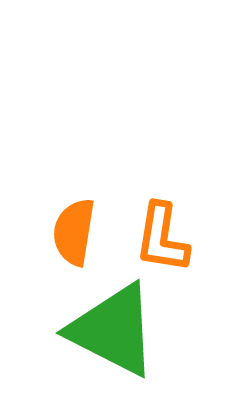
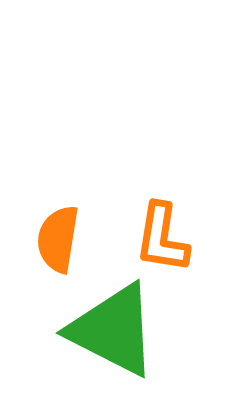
orange semicircle: moved 16 px left, 7 px down
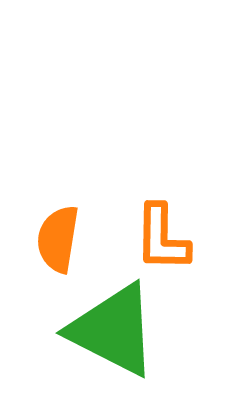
orange L-shape: rotated 8 degrees counterclockwise
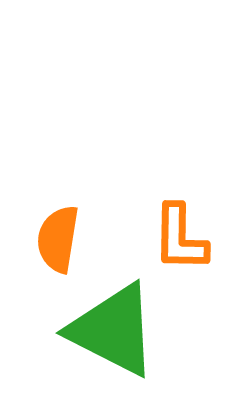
orange L-shape: moved 18 px right
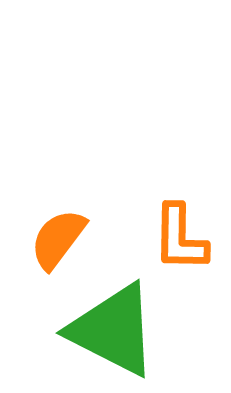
orange semicircle: rotated 28 degrees clockwise
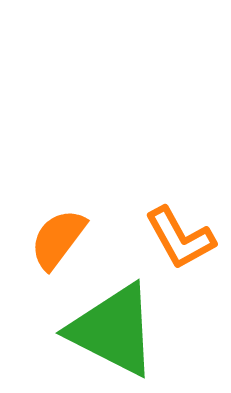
orange L-shape: rotated 30 degrees counterclockwise
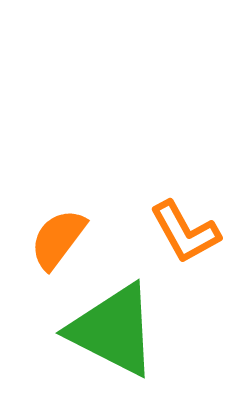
orange L-shape: moved 5 px right, 6 px up
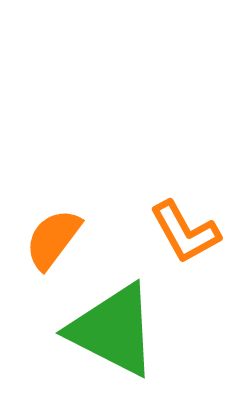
orange semicircle: moved 5 px left
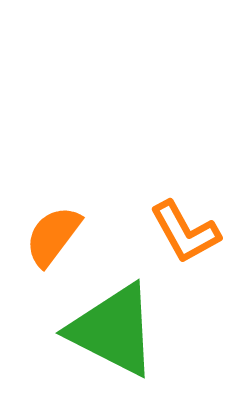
orange semicircle: moved 3 px up
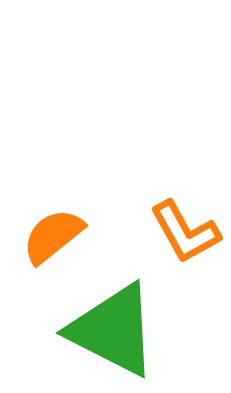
orange semicircle: rotated 14 degrees clockwise
